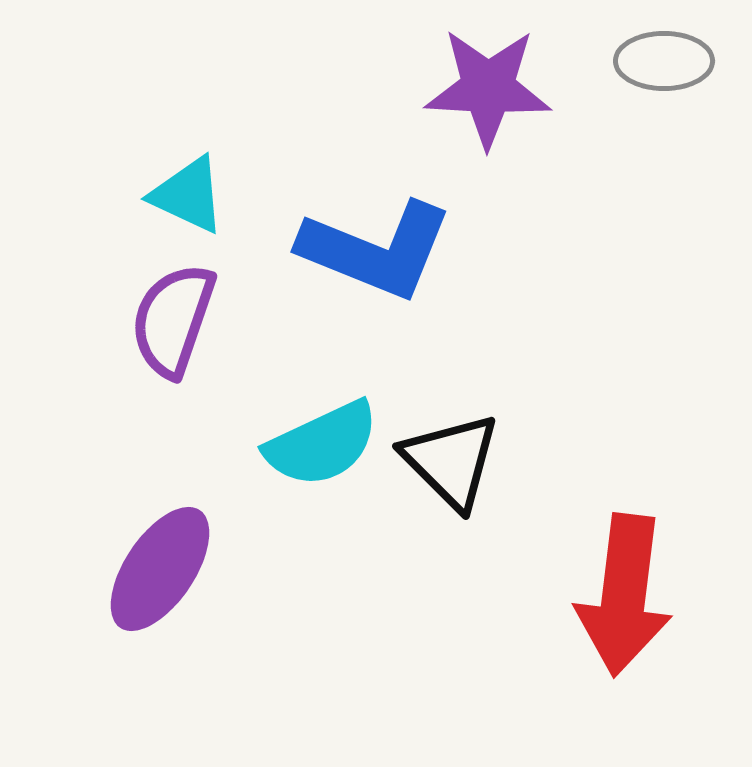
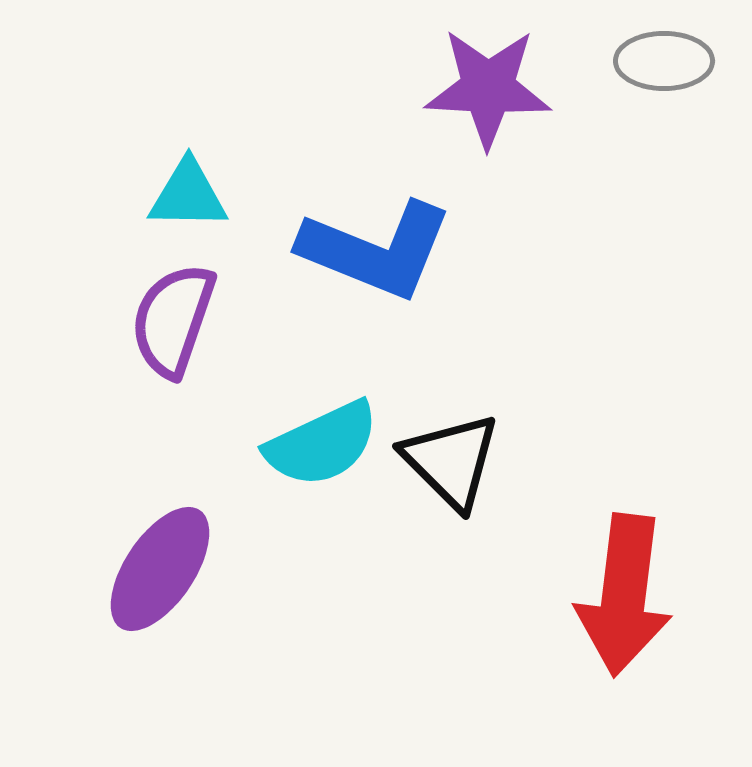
cyan triangle: rotated 24 degrees counterclockwise
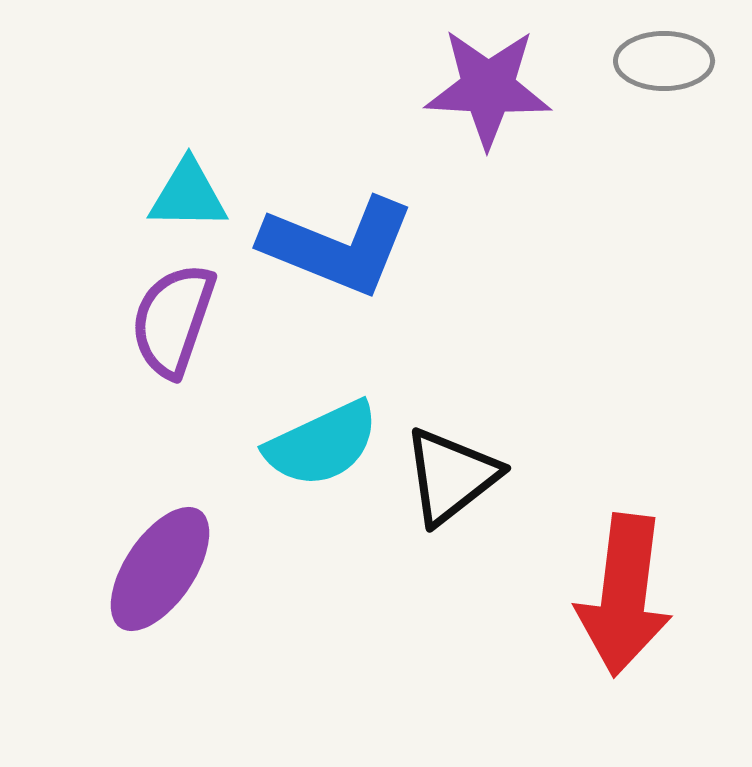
blue L-shape: moved 38 px left, 4 px up
black triangle: moved 15 px down; rotated 37 degrees clockwise
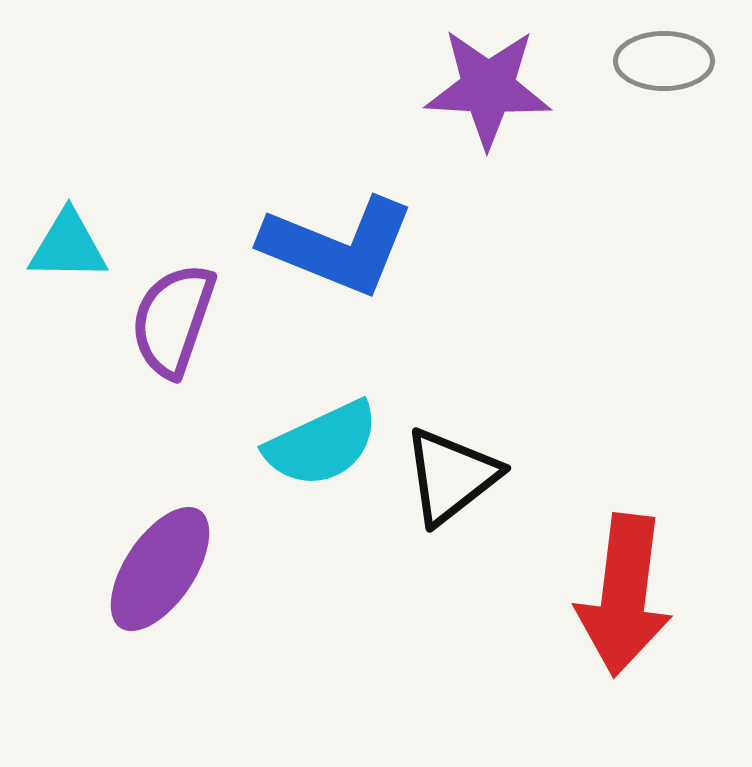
cyan triangle: moved 120 px left, 51 px down
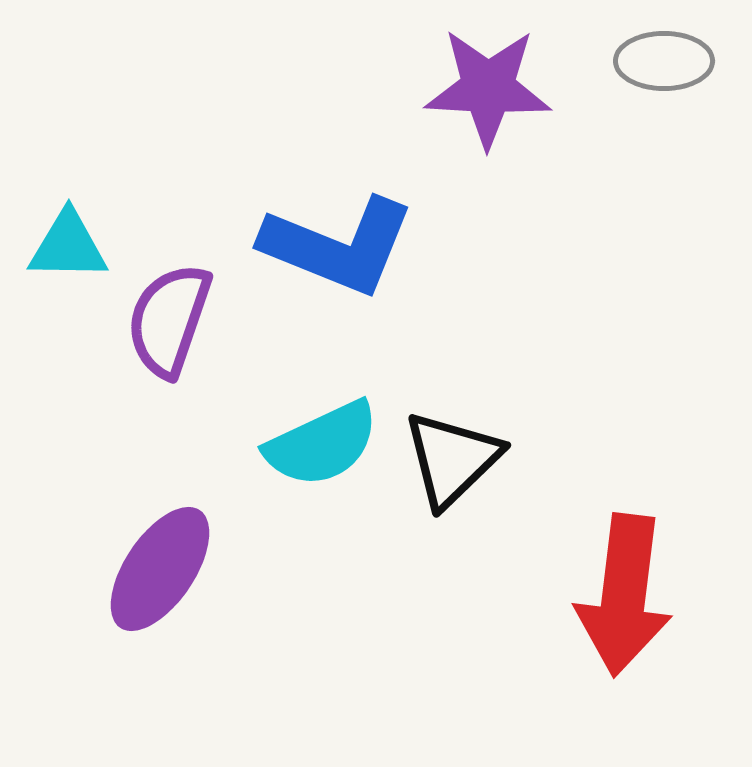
purple semicircle: moved 4 px left
black triangle: moved 1 px right, 17 px up; rotated 6 degrees counterclockwise
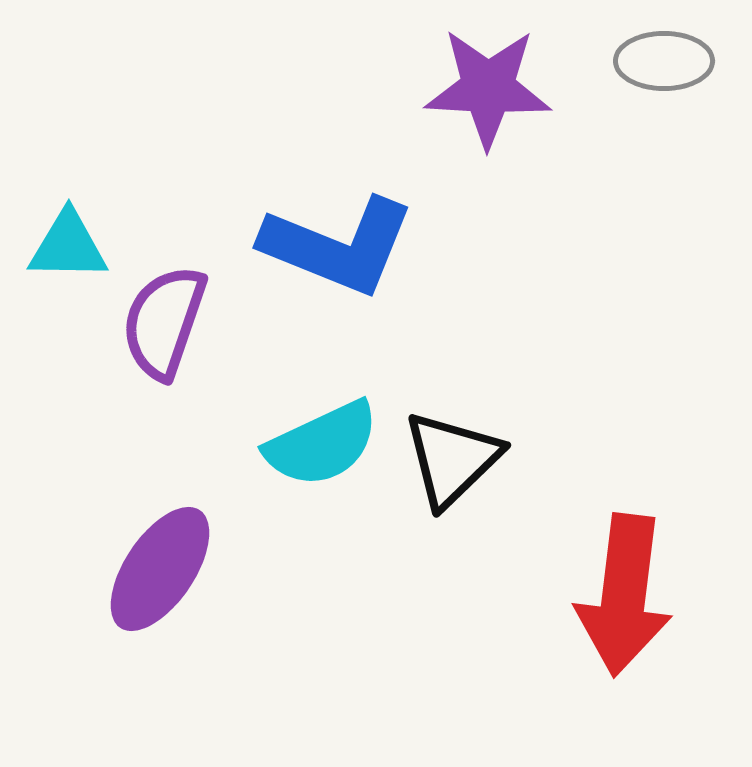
purple semicircle: moved 5 px left, 2 px down
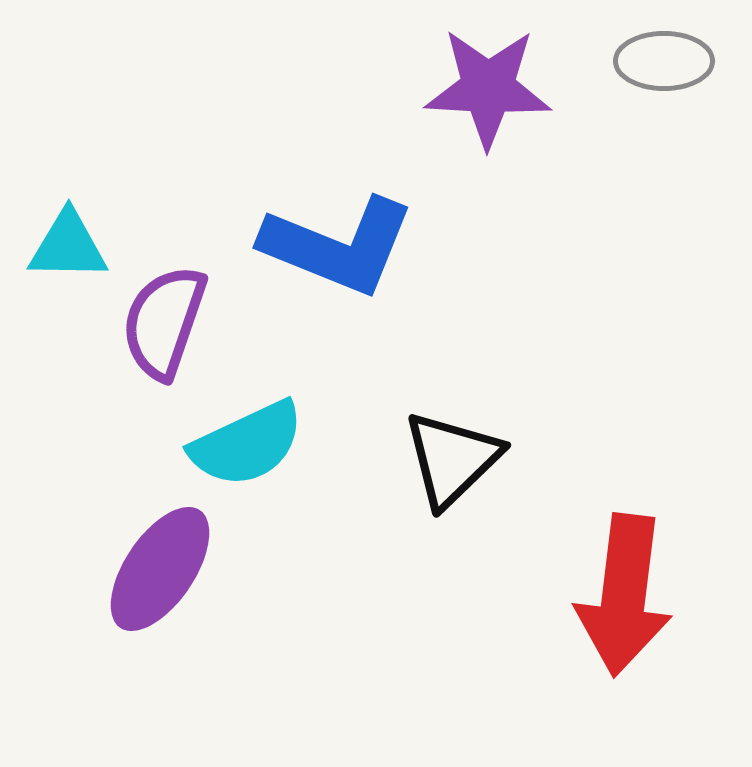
cyan semicircle: moved 75 px left
